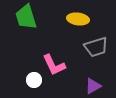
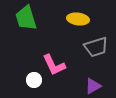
green trapezoid: moved 1 px down
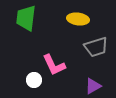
green trapezoid: rotated 24 degrees clockwise
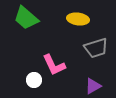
green trapezoid: rotated 56 degrees counterclockwise
gray trapezoid: moved 1 px down
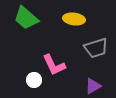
yellow ellipse: moved 4 px left
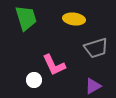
green trapezoid: rotated 148 degrees counterclockwise
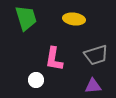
gray trapezoid: moved 7 px down
pink L-shape: moved 6 px up; rotated 35 degrees clockwise
white circle: moved 2 px right
purple triangle: rotated 24 degrees clockwise
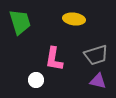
green trapezoid: moved 6 px left, 4 px down
purple triangle: moved 5 px right, 5 px up; rotated 18 degrees clockwise
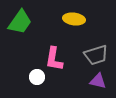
green trapezoid: rotated 52 degrees clockwise
white circle: moved 1 px right, 3 px up
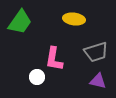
gray trapezoid: moved 3 px up
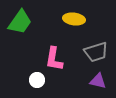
white circle: moved 3 px down
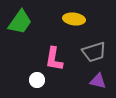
gray trapezoid: moved 2 px left
